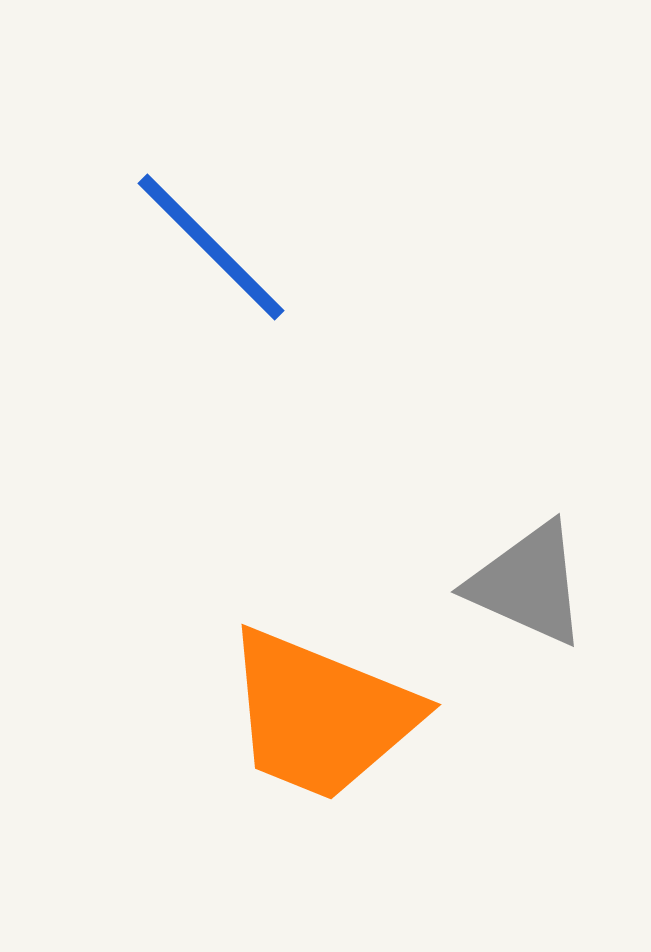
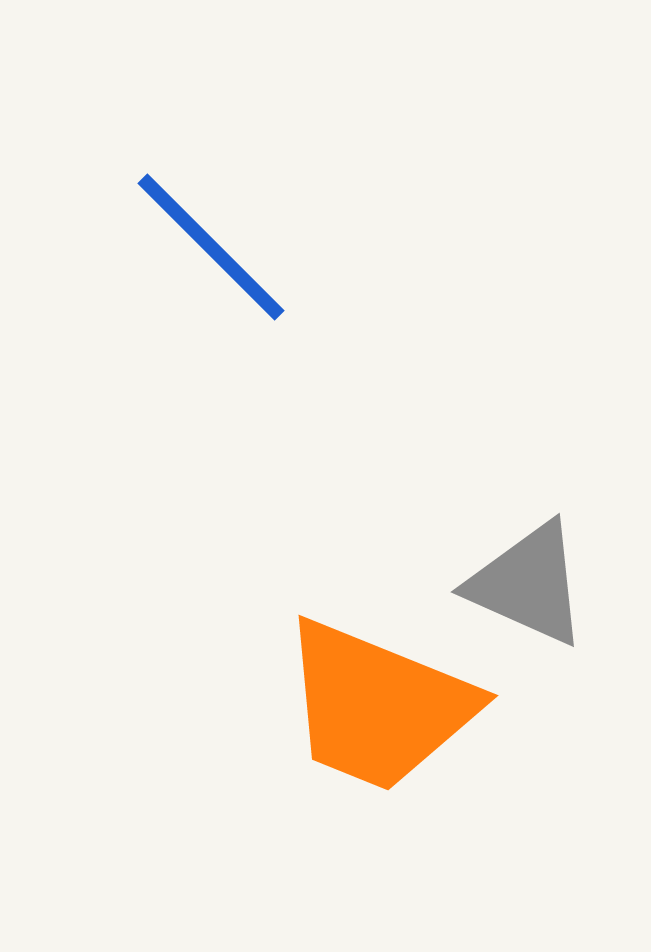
orange trapezoid: moved 57 px right, 9 px up
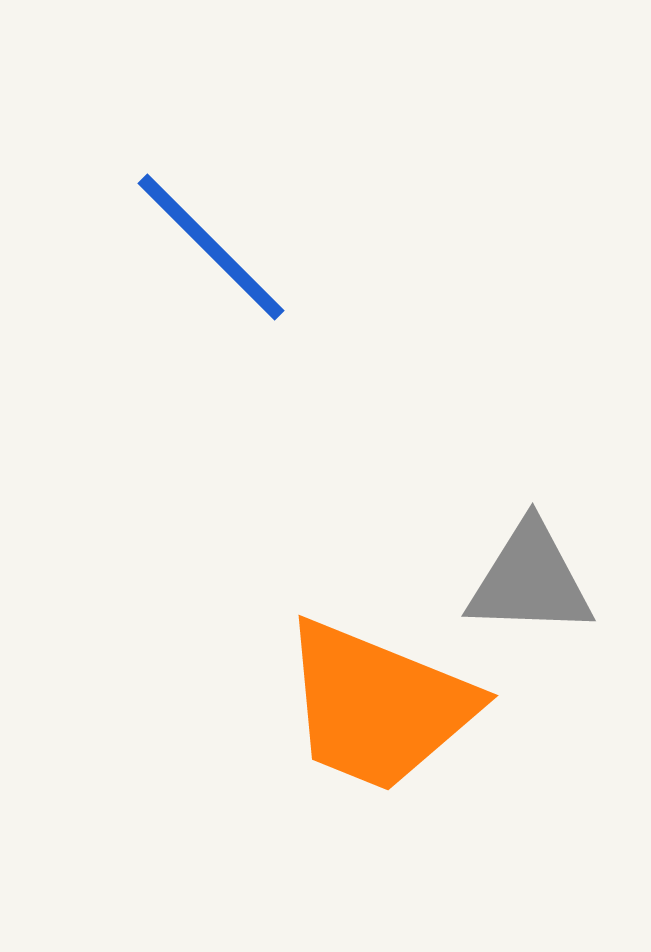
gray triangle: moved 2 px right, 4 px up; rotated 22 degrees counterclockwise
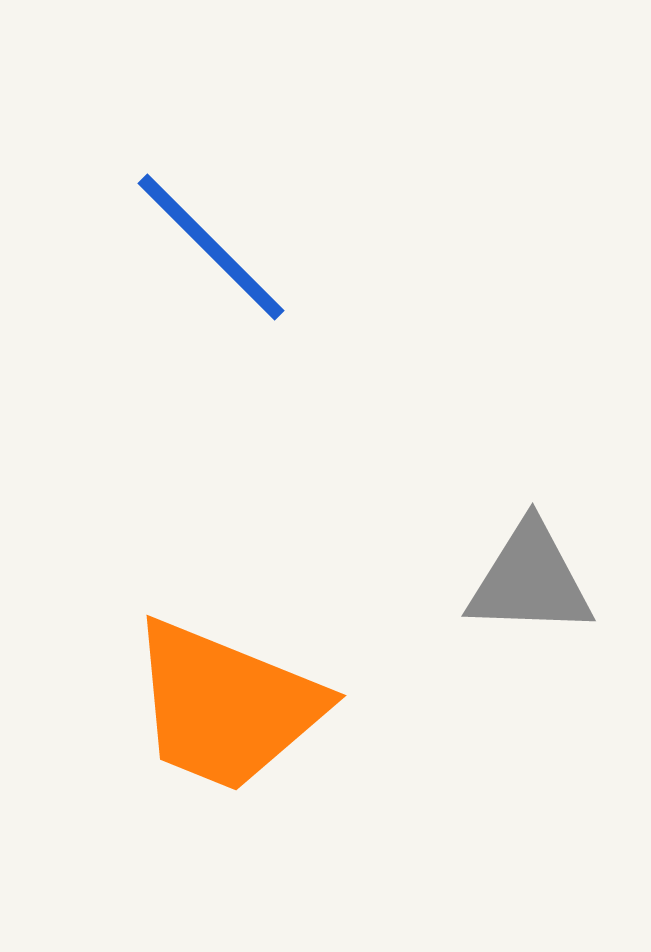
orange trapezoid: moved 152 px left
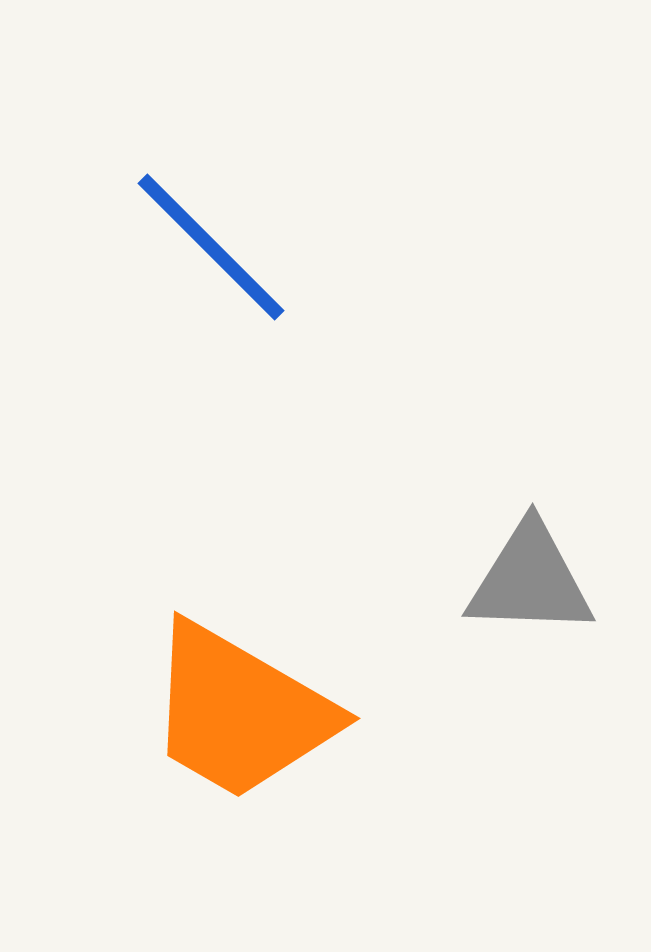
orange trapezoid: moved 14 px right, 6 px down; rotated 8 degrees clockwise
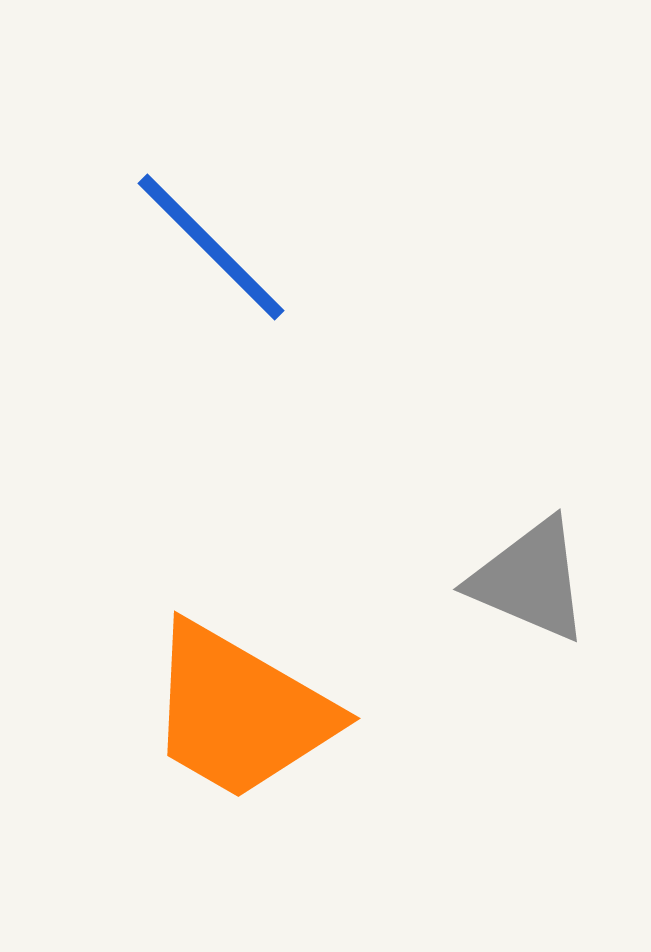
gray triangle: rotated 21 degrees clockwise
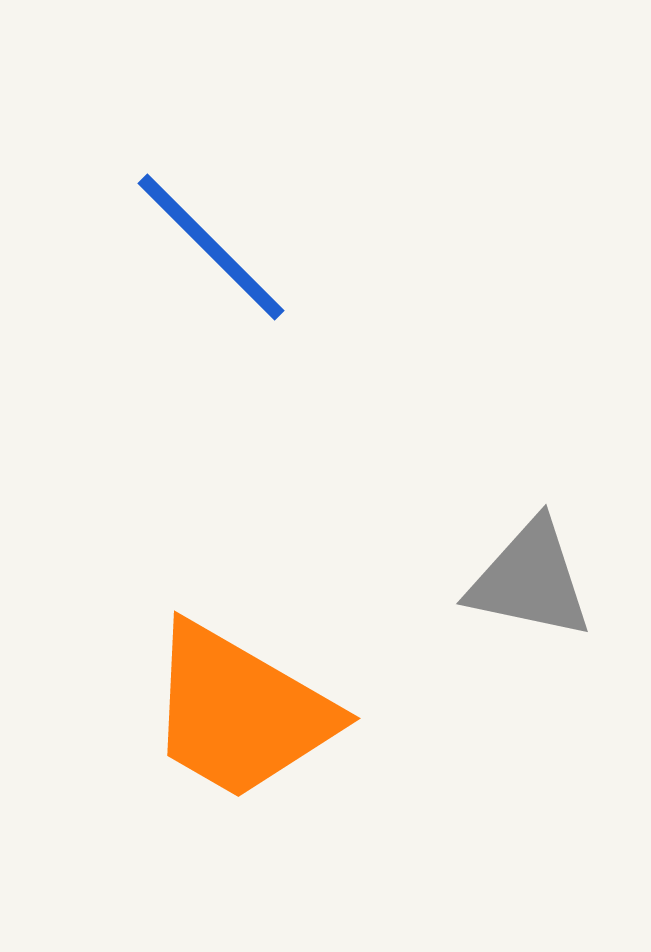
gray triangle: rotated 11 degrees counterclockwise
